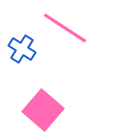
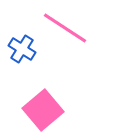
pink square: rotated 9 degrees clockwise
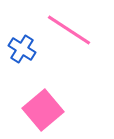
pink line: moved 4 px right, 2 px down
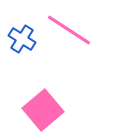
blue cross: moved 10 px up
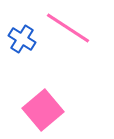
pink line: moved 1 px left, 2 px up
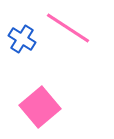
pink square: moved 3 px left, 3 px up
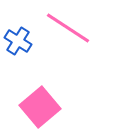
blue cross: moved 4 px left, 2 px down
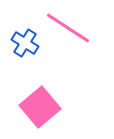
blue cross: moved 7 px right, 2 px down
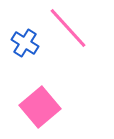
pink line: rotated 15 degrees clockwise
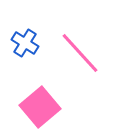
pink line: moved 12 px right, 25 px down
